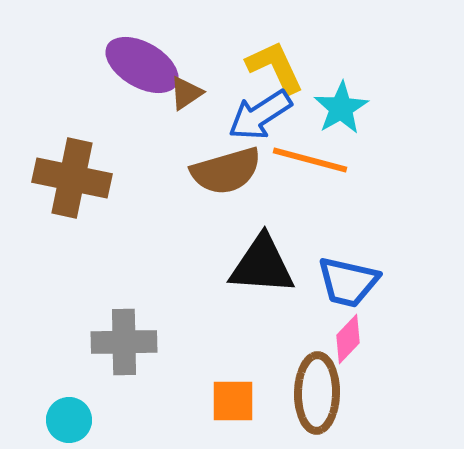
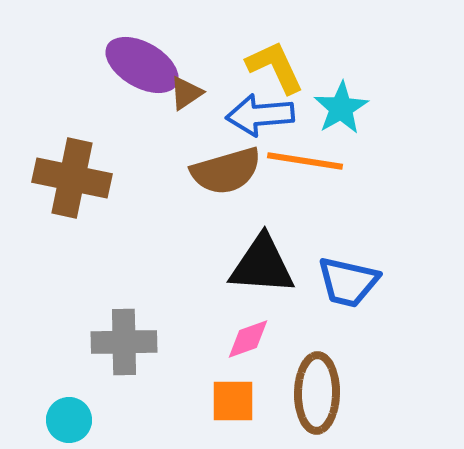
blue arrow: rotated 28 degrees clockwise
orange line: moved 5 px left, 1 px down; rotated 6 degrees counterclockwise
pink diamond: moved 100 px left; rotated 27 degrees clockwise
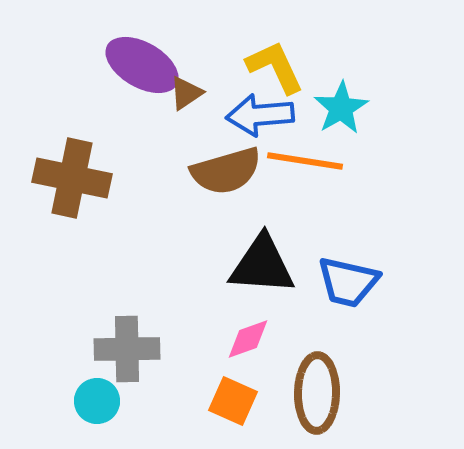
gray cross: moved 3 px right, 7 px down
orange square: rotated 24 degrees clockwise
cyan circle: moved 28 px right, 19 px up
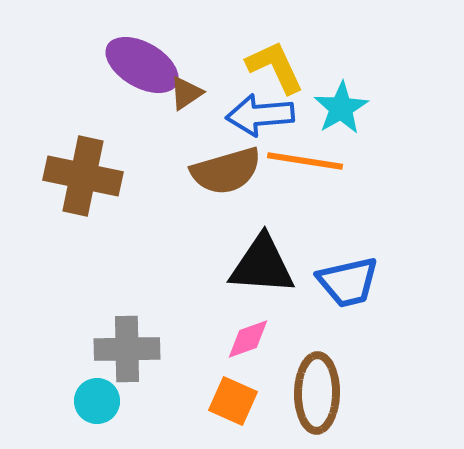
brown cross: moved 11 px right, 2 px up
blue trapezoid: rotated 26 degrees counterclockwise
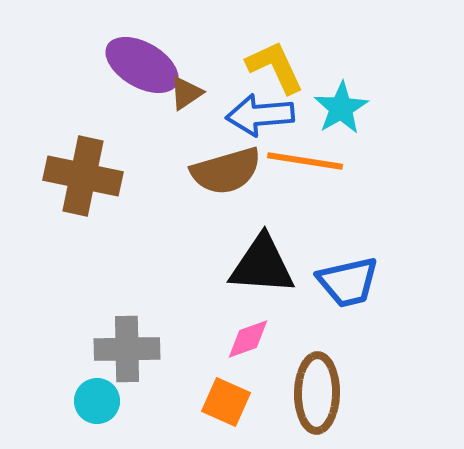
orange square: moved 7 px left, 1 px down
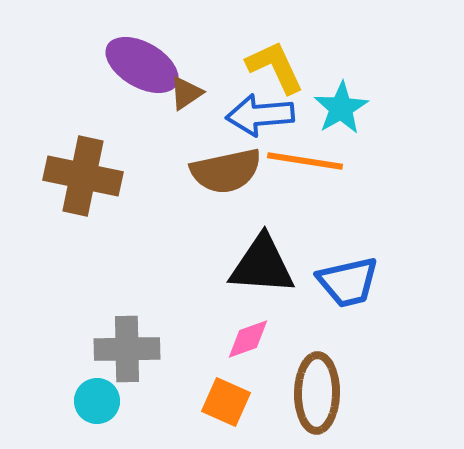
brown semicircle: rotated 4 degrees clockwise
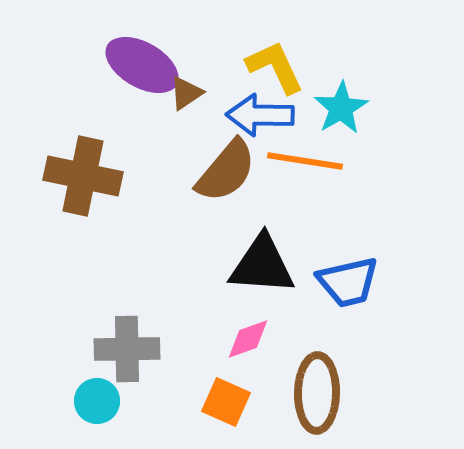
blue arrow: rotated 6 degrees clockwise
brown semicircle: rotated 38 degrees counterclockwise
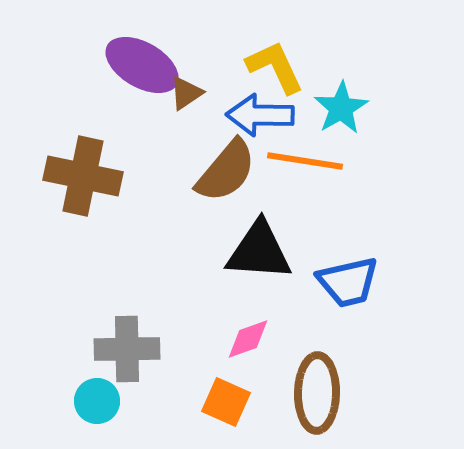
black triangle: moved 3 px left, 14 px up
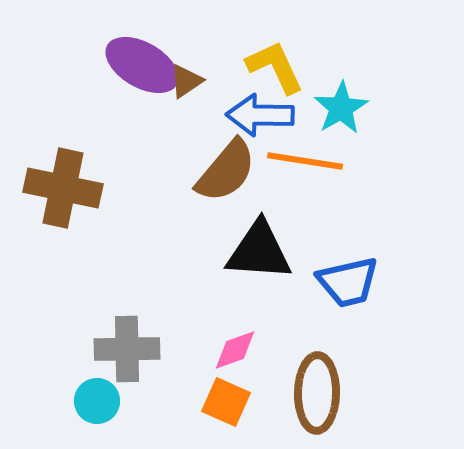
brown triangle: moved 12 px up
brown cross: moved 20 px left, 12 px down
pink diamond: moved 13 px left, 11 px down
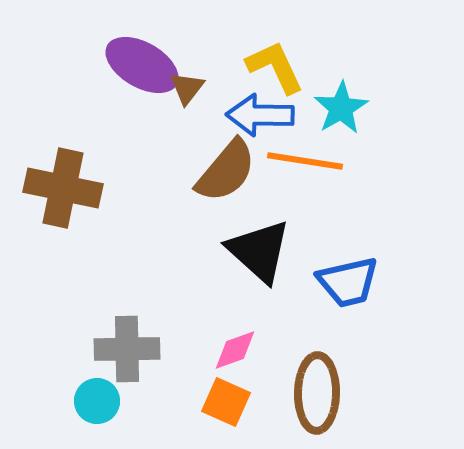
brown triangle: moved 1 px right, 7 px down; rotated 18 degrees counterclockwise
black triangle: rotated 38 degrees clockwise
